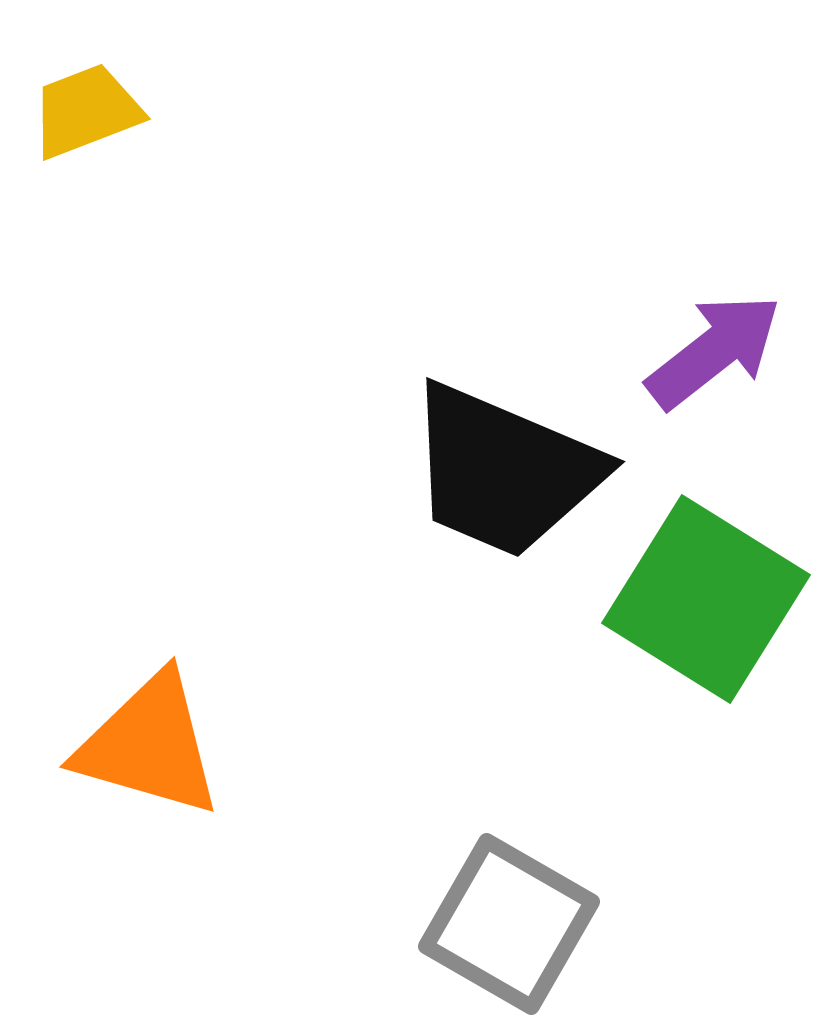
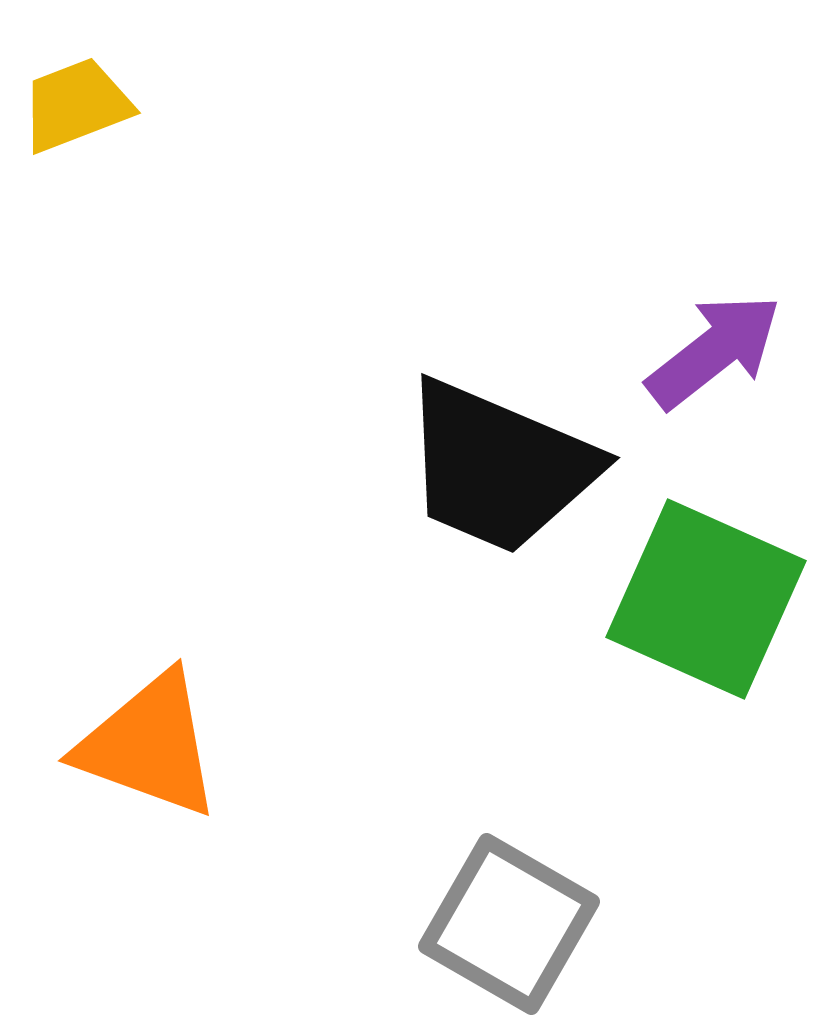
yellow trapezoid: moved 10 px left, 6 px up
black trapezoid: moved 5 px left, 4 px up
green square: rotated 8 degrees counterclockwise
orange triangle: rotated 4 degrees clockwise
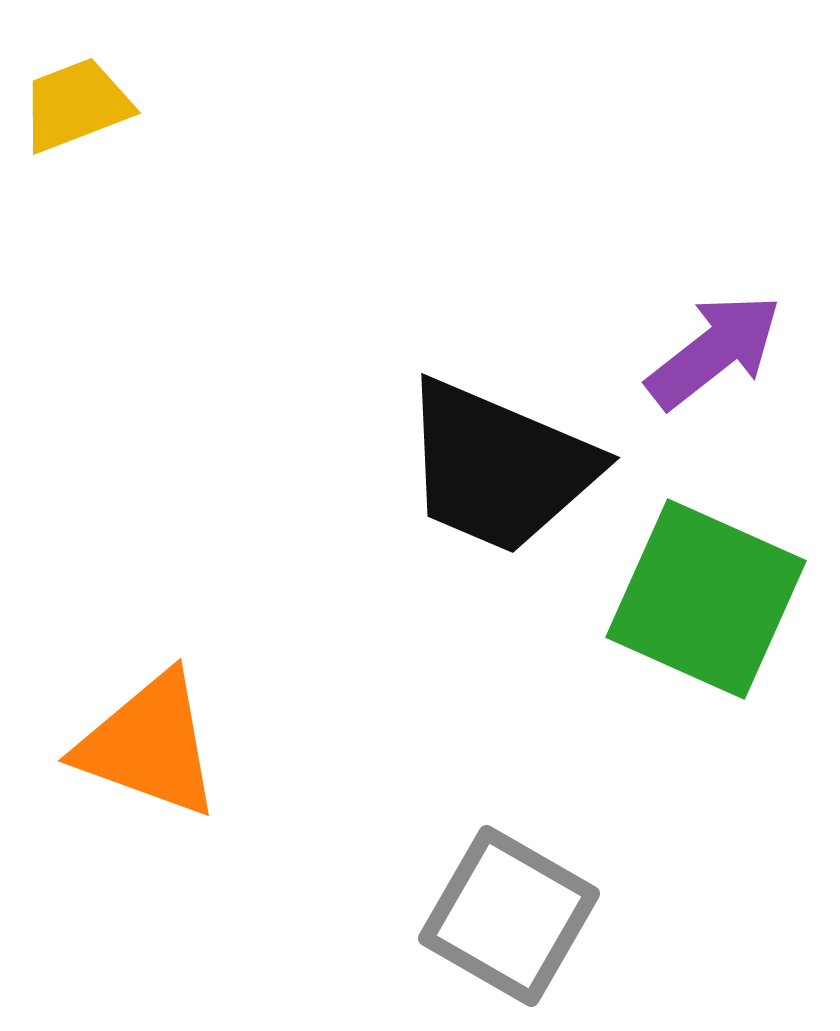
gray square: moved 8 px up
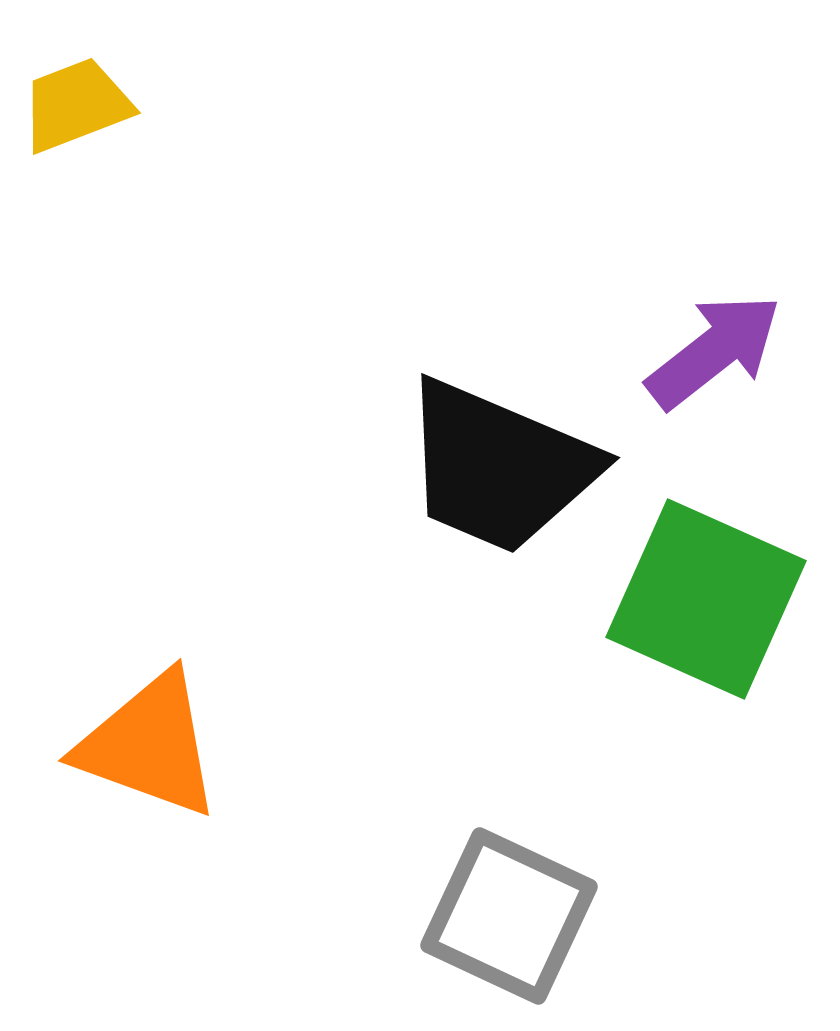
gray square: rotated 5 degrees counterclockwise
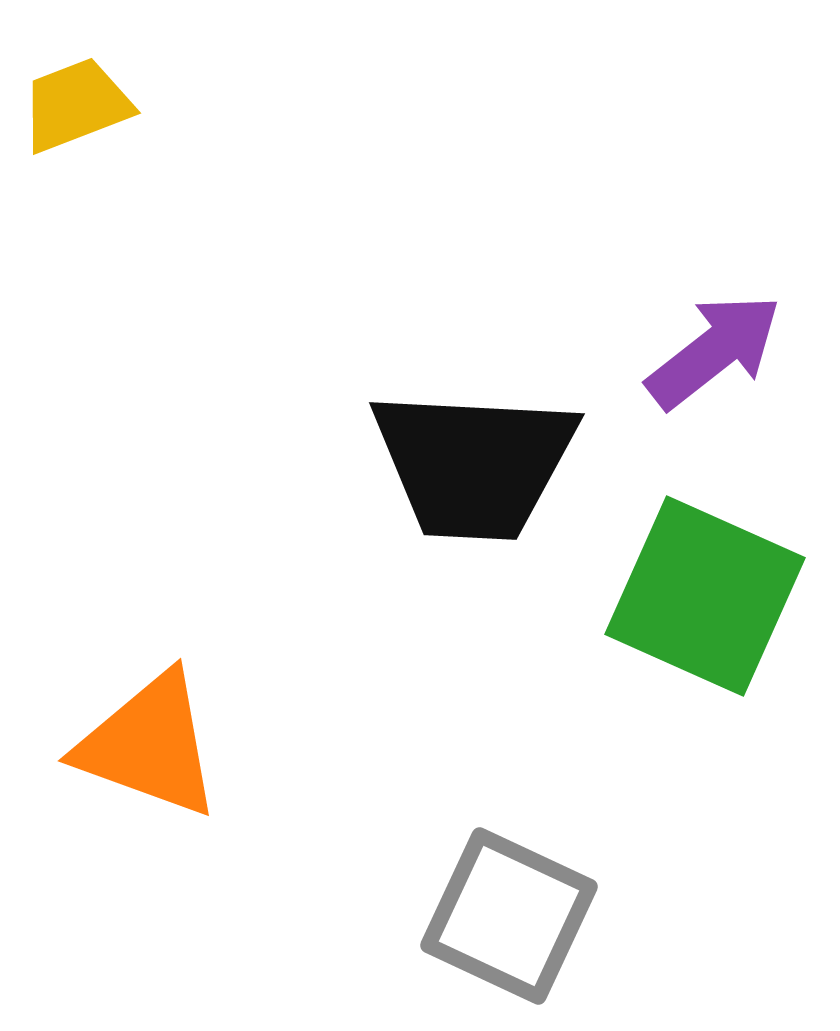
black trapezoid: moved 25 px left, 3 px up; rotated 20 degrees counterclockwise
green square: moved 1 px left, 3 px up
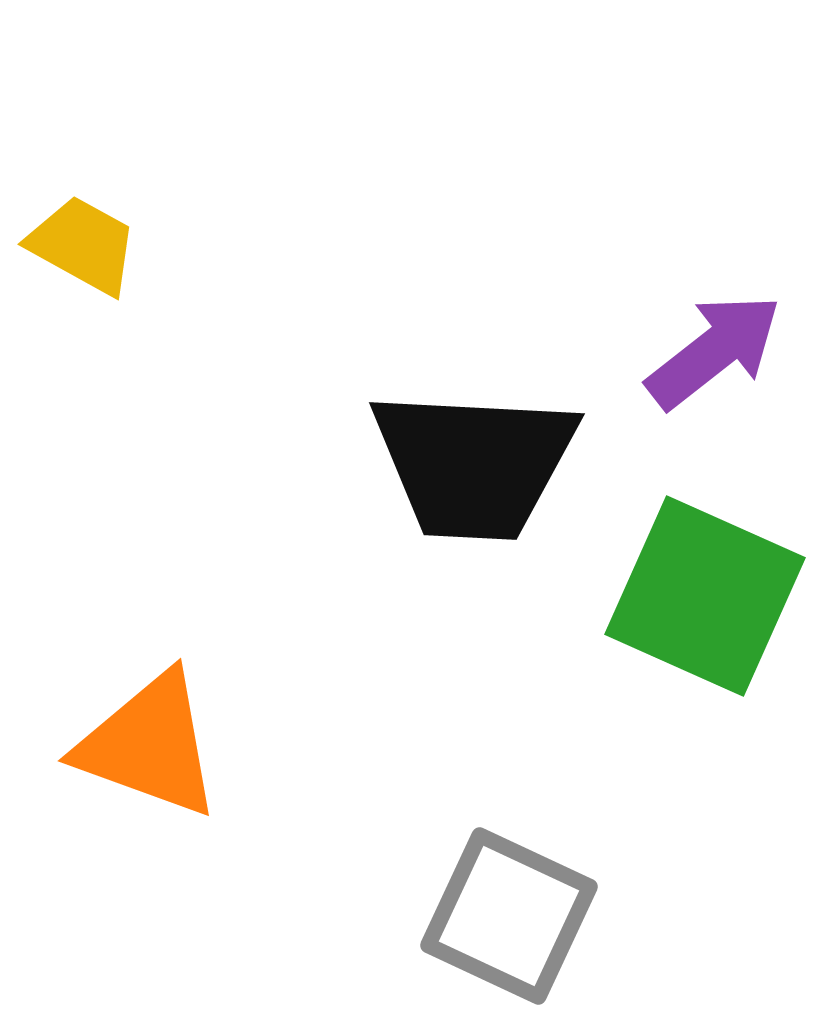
yellow trapezoid: moved 7 px right, 140 px down; rotated 50 degrees clockwise
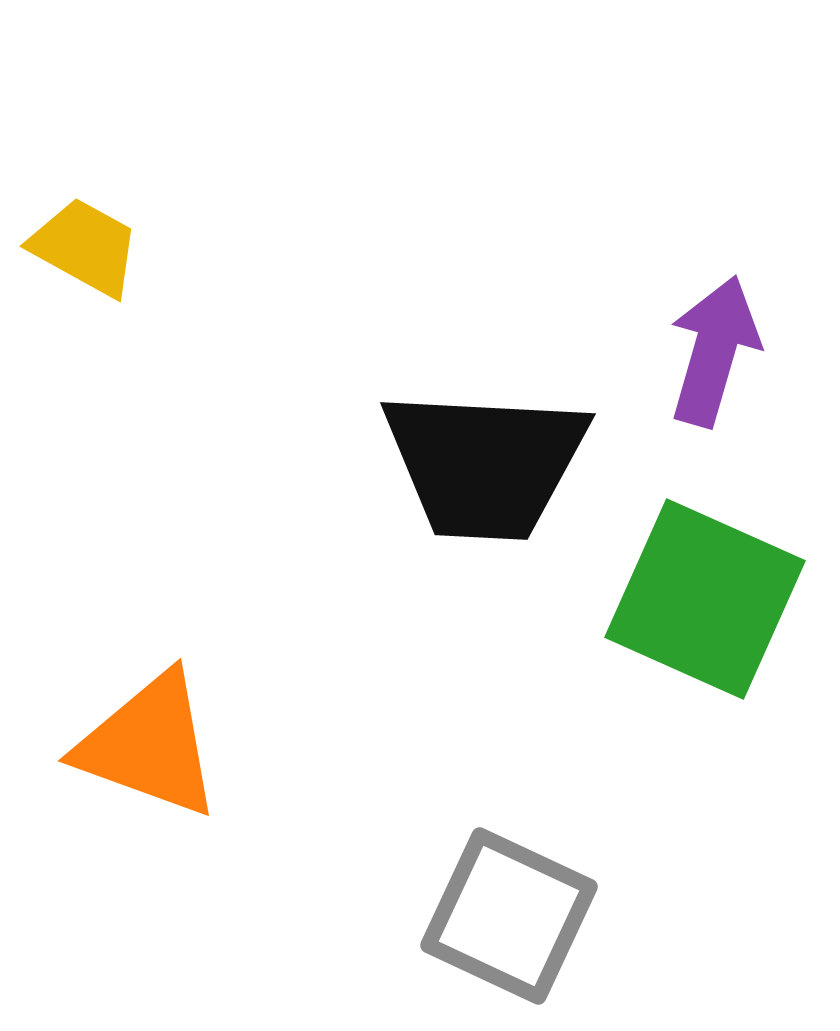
yellow trapezoid: moved 2 px right, 2 px down
purple arrow: rotated 36 degrees counterclockwise
black trapezoid: moved 11 px right
green square: moved 3 px down
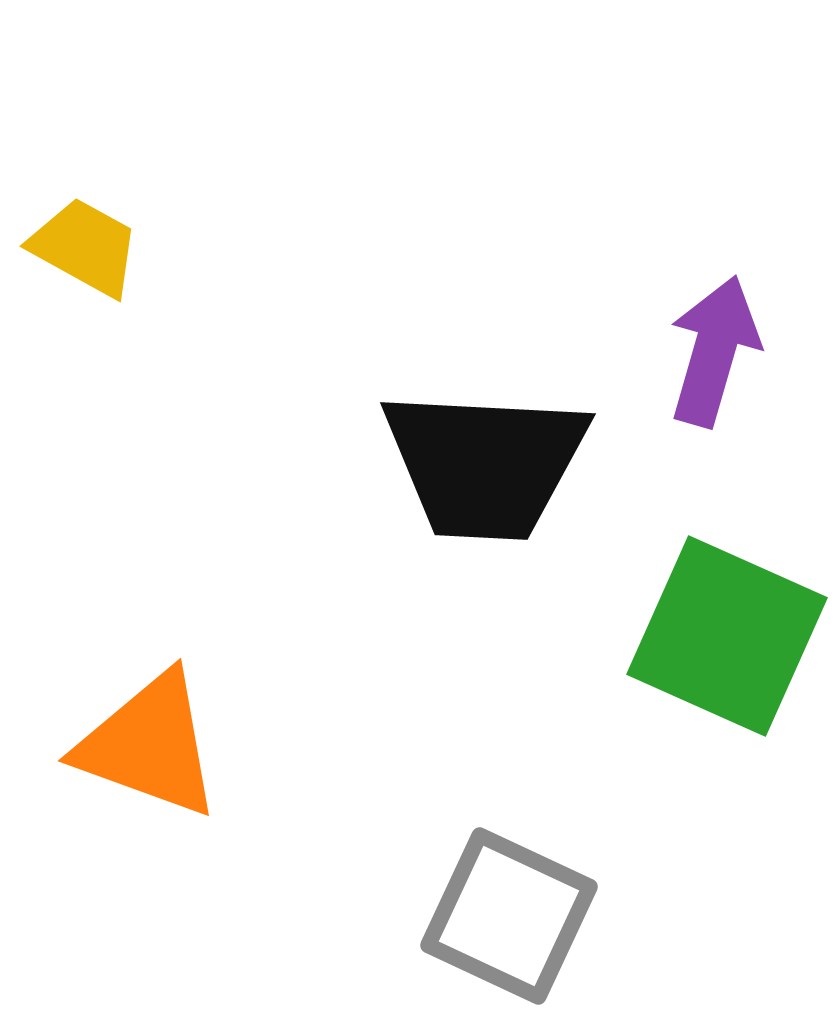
green square: moved 22 px right, 37 px down
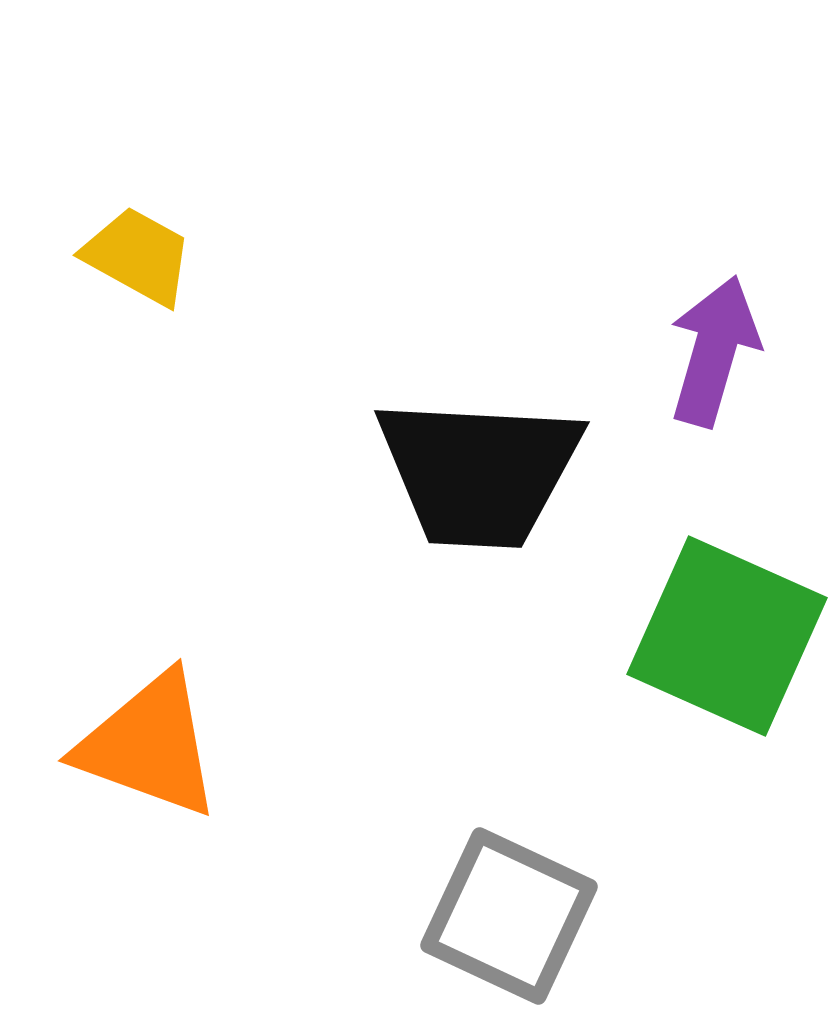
yellow trapezoid: moved 53 px right, 9 px down
black trapezoid: moved 6 px left, 8 px down
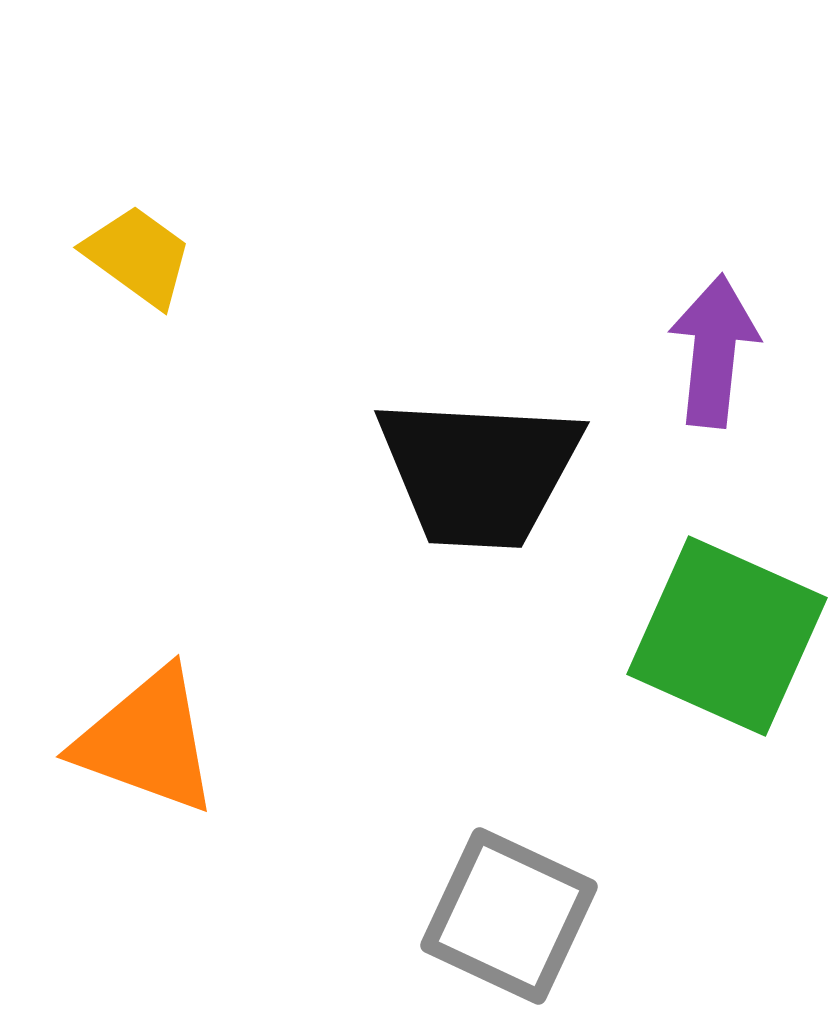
yellow trapezoid: rotated 7 degrees clockwise
purple arrow: rotated 10 degrees counterclockwise
orange triangle: moved 2 px left, 4 px up
